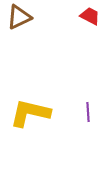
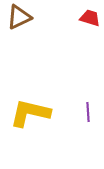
red trapezoid: moved 2 px down; rotated 10 degrees counterclockwise
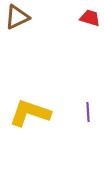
brown triangle: moved 2 px left
yellow L-shape: rotated 6 degrees clockwise
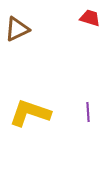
brown triangle: moved 12 px down
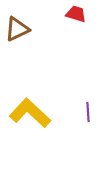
red trapezoid: moved 14 px left, 4 px up
yellow L-shape: rotated 24 degrees clockwise
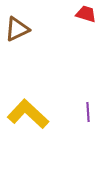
red trapezoid: moved 10 px right
yellow L-shape: moved 2 px left, 1 px down
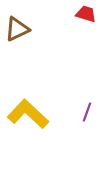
purple line: moved 1 px left; rotated 24 degrees clockwise
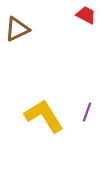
red trapezoid: moved 1 px down; rotated 10 degrees clockwise
yellow L-shape: moved 16 px right, 2 px down; rotated 15 degrees clockwise
